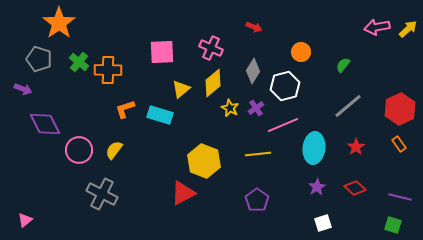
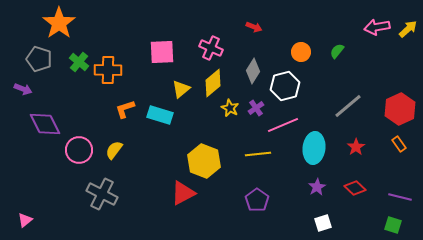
green semicircle: moved 6 px left, 14 px up
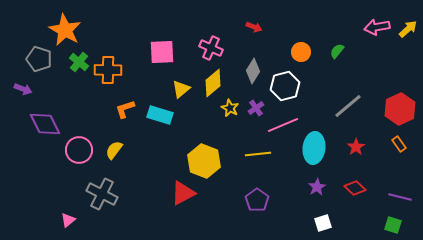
orange star: moved 6 px right, 7 px down; rotated 8 degrees counterclockwise
pink triangle: moved 43 px right
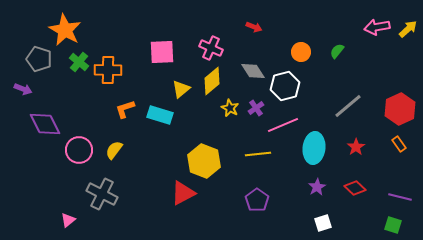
gray diamond: rotated 65 degrees counterclockwise
yellow diamond: moved 1 px left, 2 px up
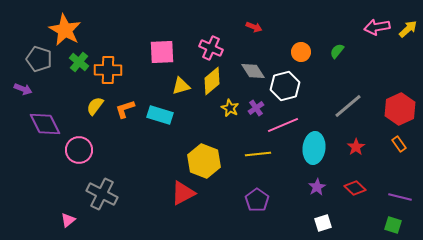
yellow triangle: moved 3 px up; rotated 24 degrees clockwise
yellow semicircle: moved 19 px left, 44 px up
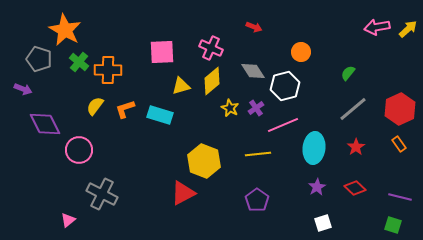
green semicircle: moved 11 px right, 22 px down
gray line: moved 5 px right, 3 px down
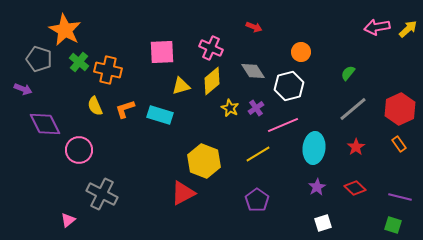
orange cross: rotated 12 degrees clockwise
white hexagon: moved 4 px right
yellow semicircle: rotated 60 degrees counterclockwise
yellow line: rotated 25 degrees counterclockwise
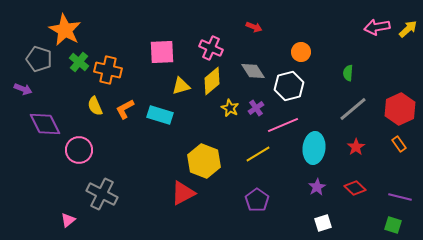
green semicircle: rotated 35 degrees counterclockwise
orange L-shape: rotated 10 degrees counterclockwise
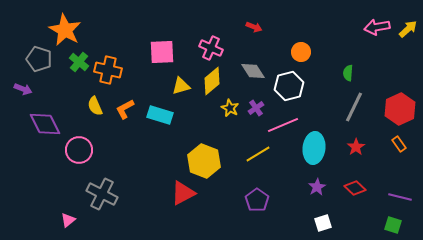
gray line: moved 1 px right, 2 px up; rotated 24 degrees counterclockwise
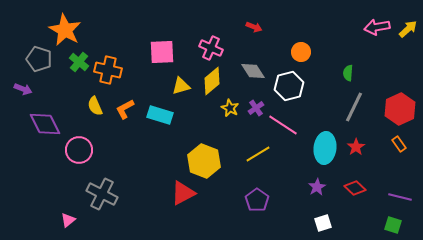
pink line: rotated 56 degrees clockwise
cyan ellipse: moved 11 px right
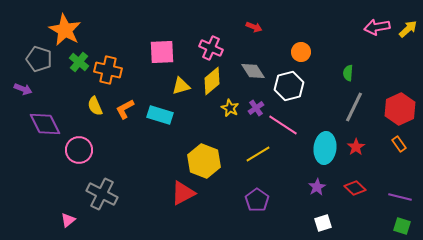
green square: moved 9 px right, 1 px down
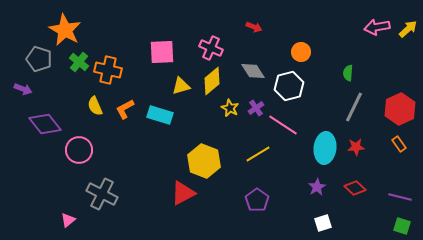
purple diamond: rotated 12 degrees counterclockwise
red star: rotated 30 degrees clockwise
